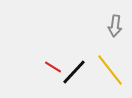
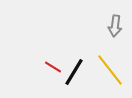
black line: rotated 12 degrees counterclockwise
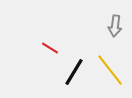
red line: moved 3 px left, 19 px up
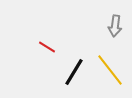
red line: moved 3 px left, 1 px up
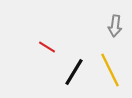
yellow line: rotated 12 degrees clockwise
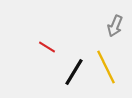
gray arrow: rotated 15 degrees clockwise
yellow line: moved 4 px left, 3 px up
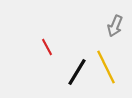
red line: rotated 30 degrees clockwise
black line: moved 3 px right
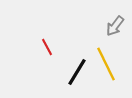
gray arrow: rotated 15 degrees clockwise
yellow line: moved 3 px up
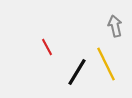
gray arrow: rotated 130 degrees clockwise
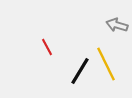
gray arrow: moved 2 px right, 1 px up; rotated 60 degrees counterclockwise
black line: moved 3 px right, 1 px up
